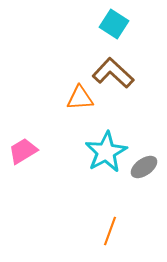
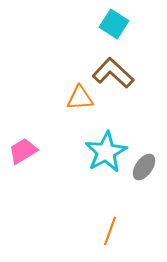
gray ellipse: rotated 20 degrees counterclockwise
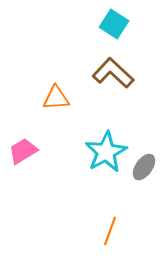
orange triangle: moved 24 px left
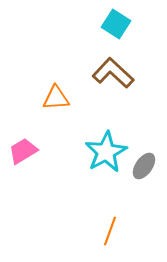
cyan square: moved 2 px right
gray ellipse: moved 1 px up
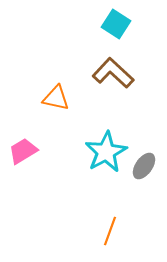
orange triangle: rotated 16 degrees clockwise
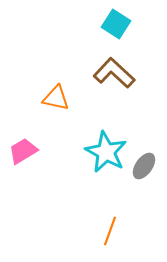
brown L-shape: moved 1 px right
cyan star: rotated 15 degrees counterclockwise
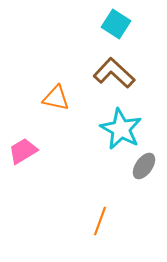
cyan star: moved 15 px right, 23 px up
orange line: moved 10 px left, 10 px up
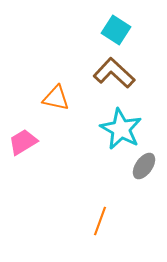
cyan square: moved 6 px down
pink trapezoid: moved 9 px up
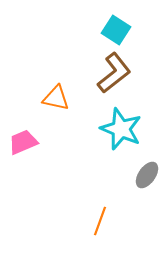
brown L-shape: rotated 99 degrees clockwise
cyan star: rotated 6 degrees counterclockwise
pink trapezoid: rotated 8 degrees clockwise
gray ellipse: moved 3 px right, 9 px down
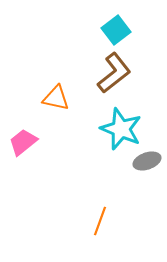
cyan square: rotated 20 degrees clockwise
pink trapezoid: rotated 16 degrees counterclockwise
gray ellipse: moved 14 px up; rotated 36 degrees clockwise
